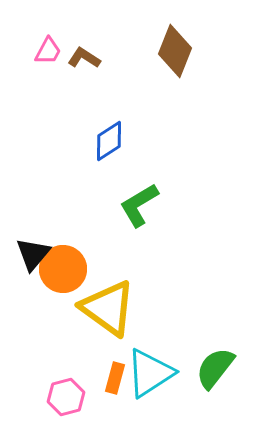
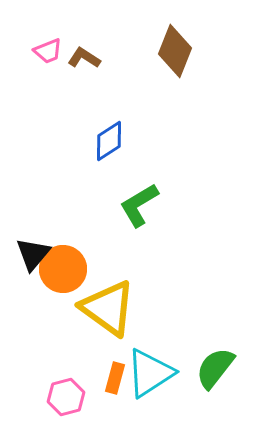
pink trapezoid: rotated 40 degrees clockwise
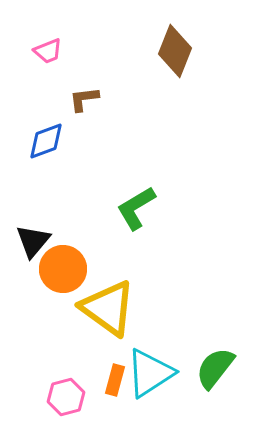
brown L-shape: moved 41 px down; rotated 40 degrees counterclockwise
blue diamond: moved 63 px left; rotated 12 degrees clockwise
green L-shape: moved 3 px left, 3 px down
black triangle: moved 13 px up
orange rectangle: moved 2 px down
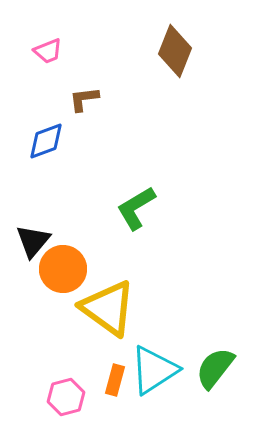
cyan triangle: moved 4 px right, 3 px up
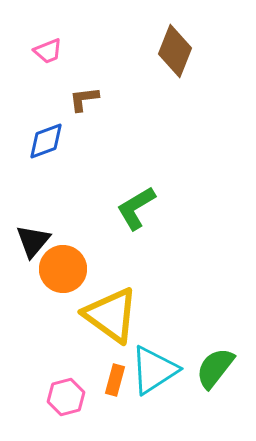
yellow triangle: moved 3 px right, 7 px down
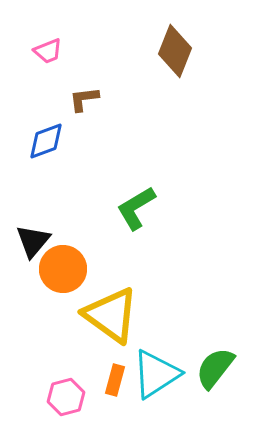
cyan triangle: moved 2 px right, 4 px down
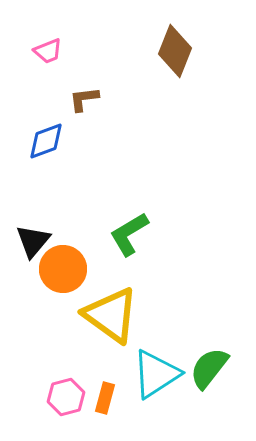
green L-shape: moved 7 px left, 26 px down
green semicircle: moved 6 px left
orange rectangle: moved 10 px left, 18 px down
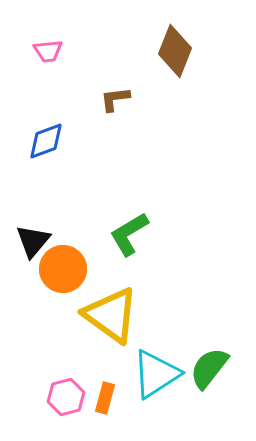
pink trapezoid: rotated 16 degrees clockwise
brown L-shape: moved 31 px right
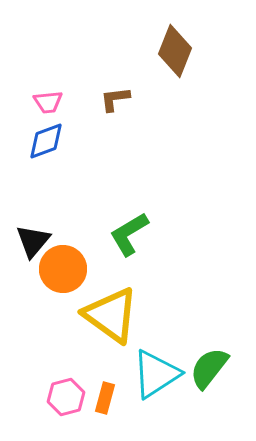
pink trapezoid: moved 51 px down
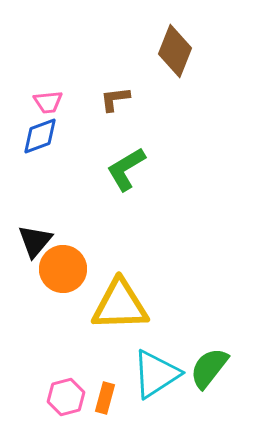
blue diamond: moved 6 px left, 5 px up
green L-shape: moved 3 px left, 65 px up
black triangle: moved 2 px right
yellow triangle: moved 9 px right, 10 px up; rotated 38 degrees counterclockwise
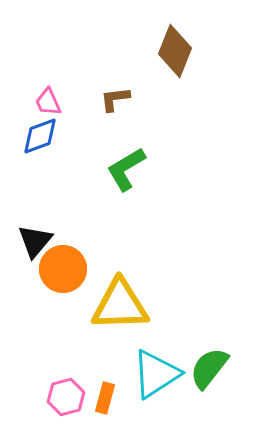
pink trapezoid: rotated 72 degrees clockwise
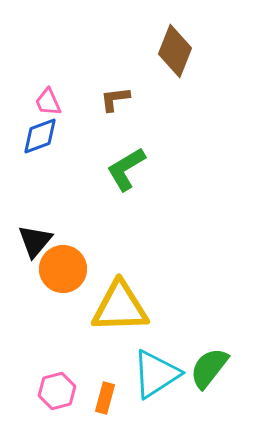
yellow triangle: moved 2 px down
pink hexagon: moved 9 px left, 6 px up
